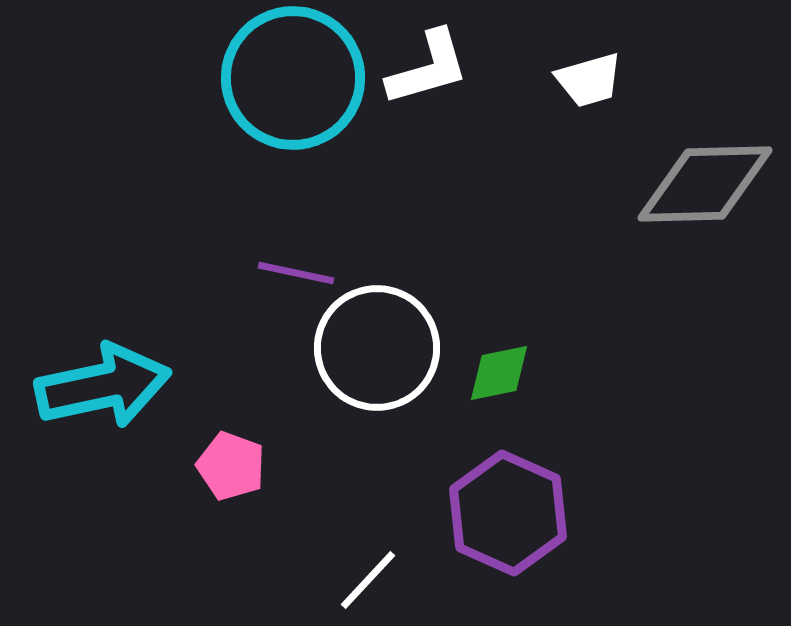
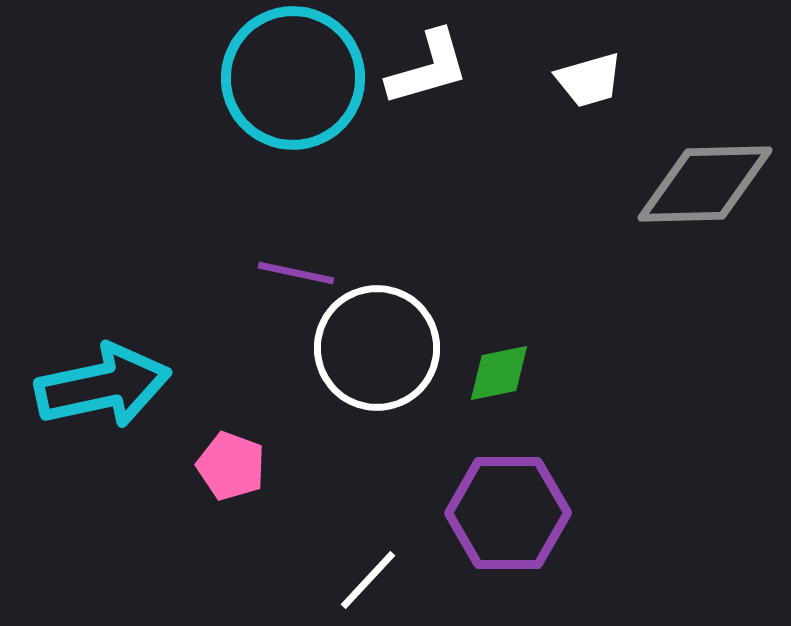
purple hexagon: rotated 24 degrees counterclockwise
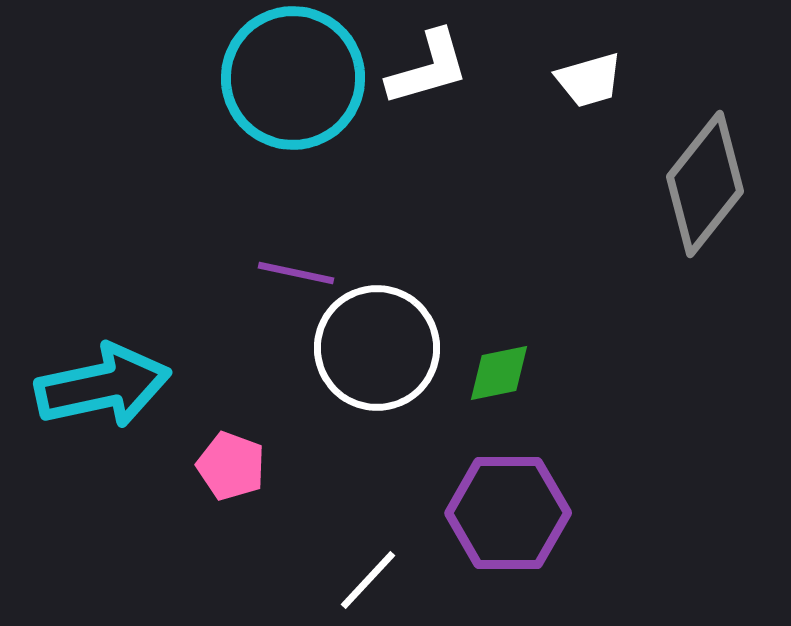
gray diamond: rotated 50 degrees counterclockwise
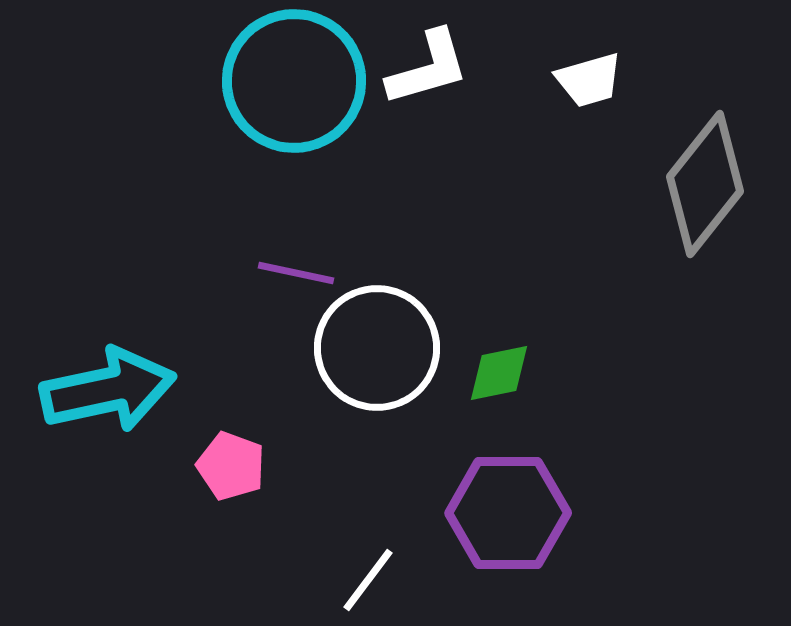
cyan circle: moved 1 px right, 3 px down
cyan arrow: moved 5 px right, 4 px down
white line: rotated 6 degrees counterclockwise
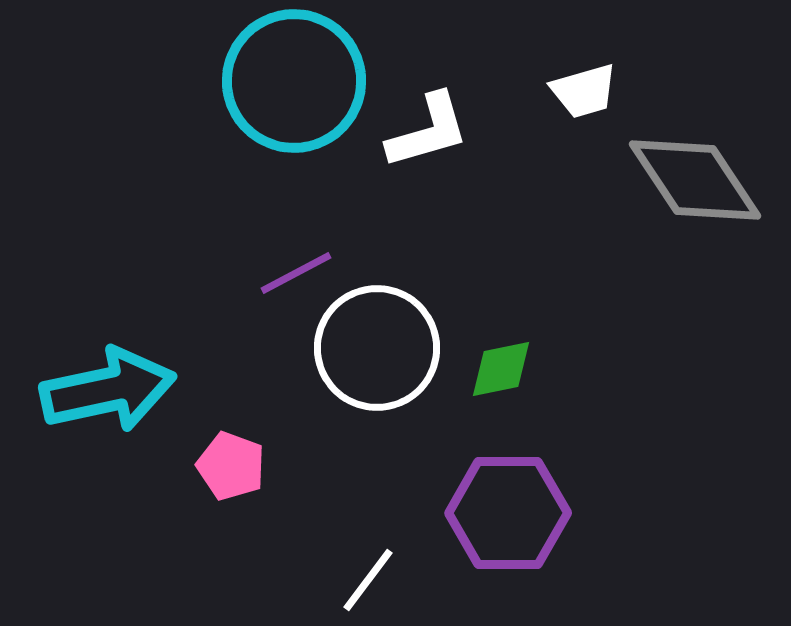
white L-shape: moved 63 px down
white trapezoid: moved 5 px left, 11 px down
gray diamond: moved 10 px left, 4 px up; rotated 72 degrees counterclockwise
purple line: rotated 40 degrees counterclockwise
green diamond: moved 2 px right, 4 px up
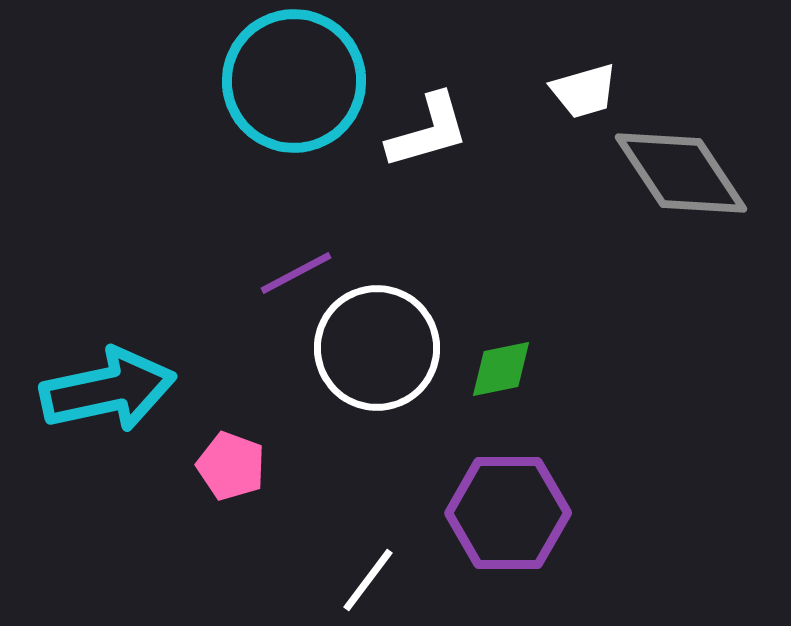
gray diamond: moved 14 px left, 7 px up
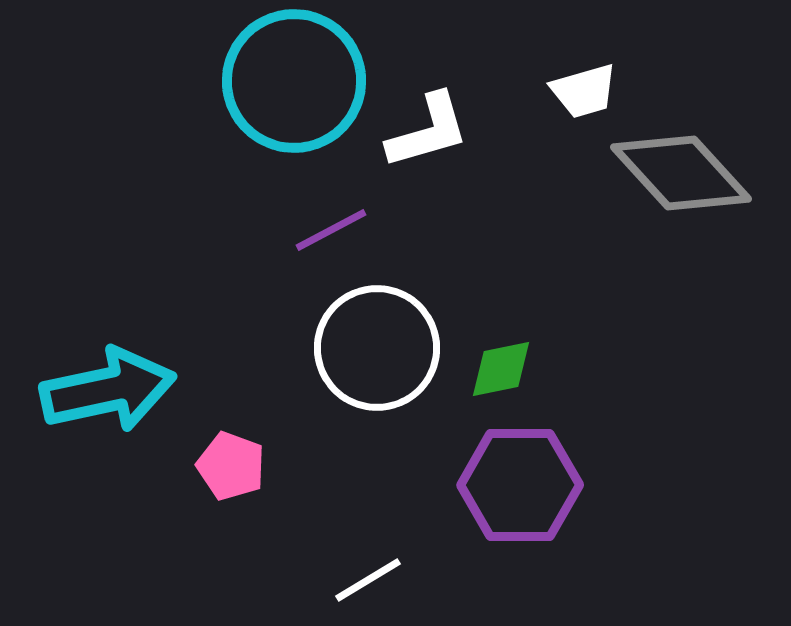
gray diamond: rotated 9 degrees counterclockwise
purple line: moved 35 px right, 43 px up
purple hexagon: moved 12 px right, 28 px up
white line: rotated 22 degrees clockwise
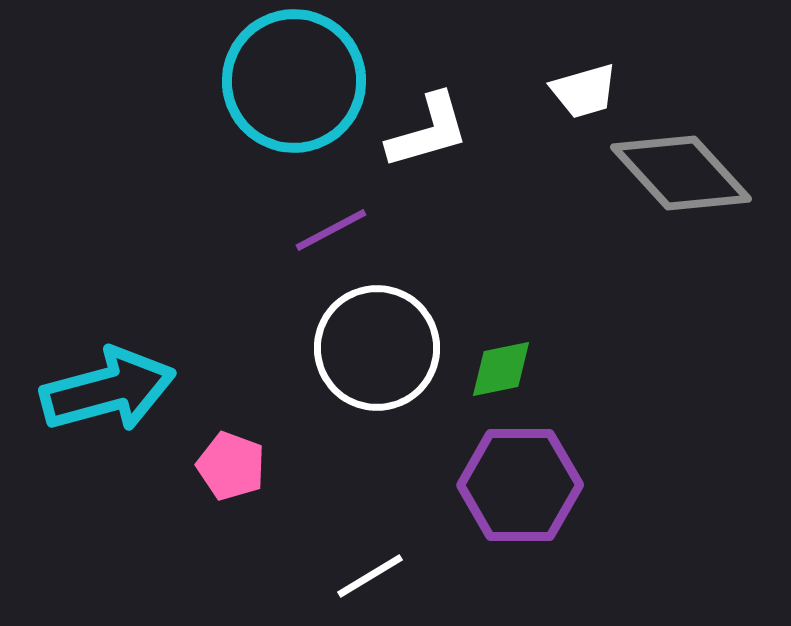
cyan arrow: rotated 3 degrees counterclockwise
white line: moved 2 px right, 4 px up
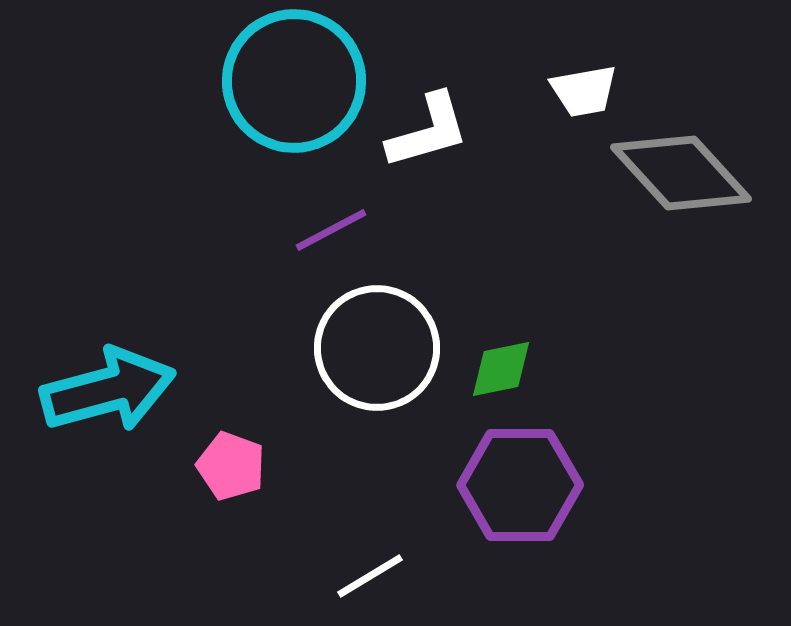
white trapezoid: rotated 6 degrees clockwise
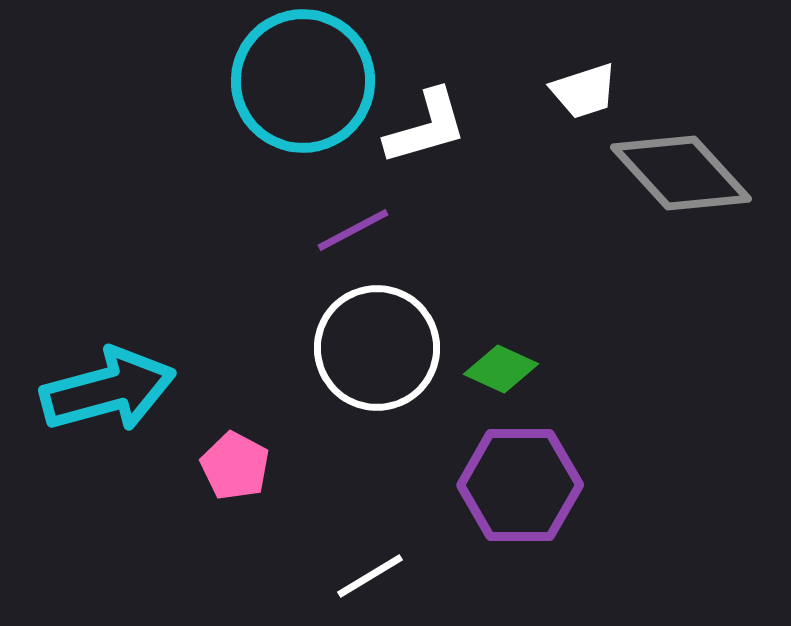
cyan circle: moved 9 px right
white trapezoid: rotated 8 degrees counterclockwise
white L-shape: moved 2 px left, 4 px up
purple line: moved 22 px right
green diamond: rotated 36 degrees clockwise
pink pentagon: moved 4 px right; rotated 8 degrees clockwise
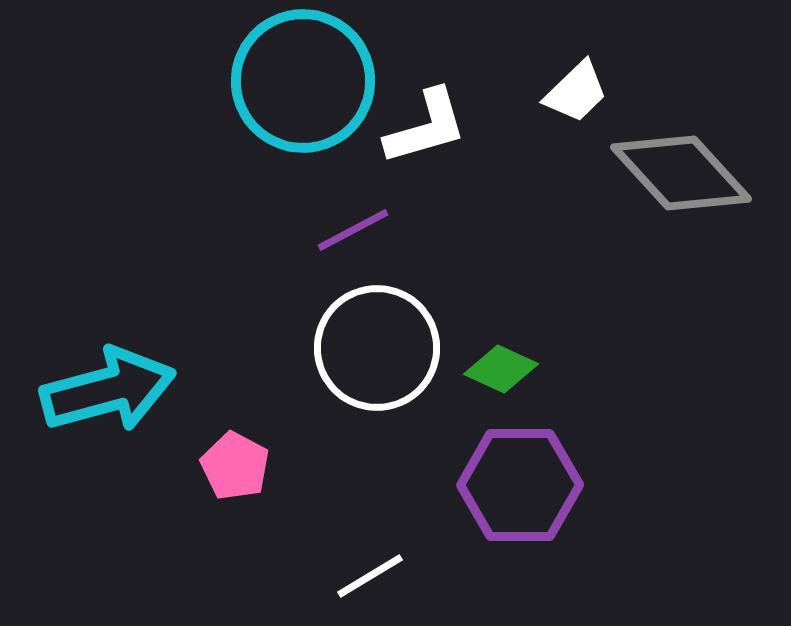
white trapezoid: moved 8 px left, 1 px down; rotated 26 degrees counterclockwise
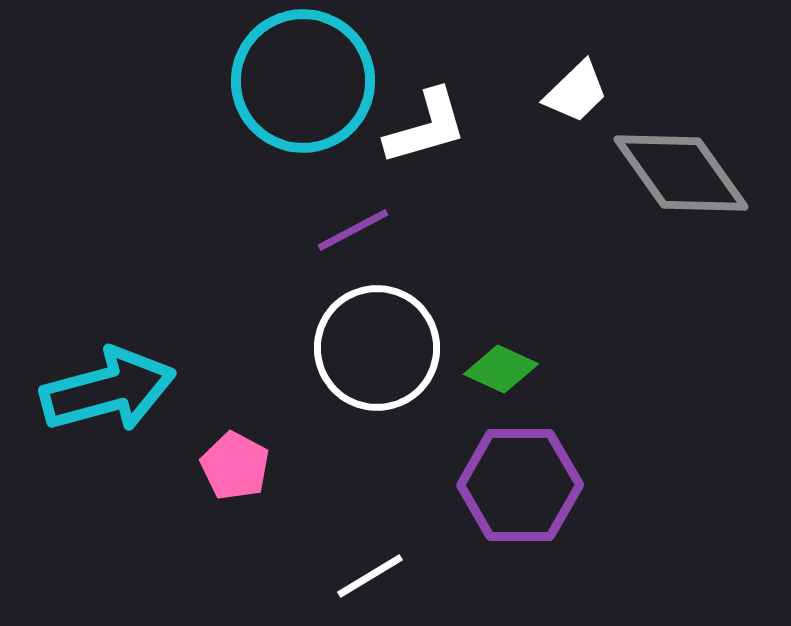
gray diamond: rotated 7 degrees clockwise
